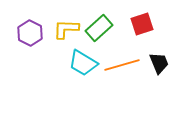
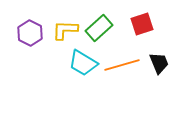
yellow L-shape: moved 1 px left, 1 px down
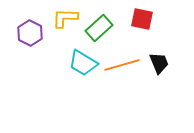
red square: moved 5 px up; rotated 30 degrees clockwise
yellow L-shape: moved 12 px up
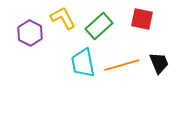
yellow L-shape: moved 2 px left; rotated 60 degrees clockwise
green rectangle: moved 2 px up
cyan trapezoid: rotated 48 degrees clockwise
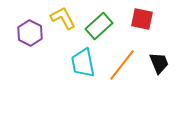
orange line: rotated 36 degrees counterclockwise
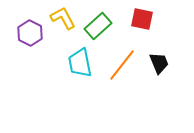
green rectangle: moved 1 px left
cyan trapezoid: moved 3 px left
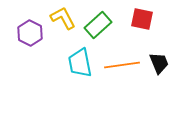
green rectangle: moved 1 px up
orange line: rotated 44 degrees clockwise
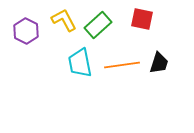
yellow L-shape: moved 1 px right, 2 px down
purple hexagon: moved 4 px left, 2 px up
black trapezoid: rotated 40 degrees clockwise
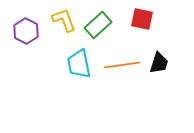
yellow L-shape: rotated 8 degrees clockwise
cyan trapezoid: moved 1 px left, 1 px down
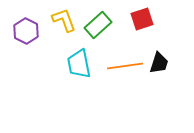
red square: rotated 30 degrees counterclockwise
orange line: moved 3 px right, 1 px down
